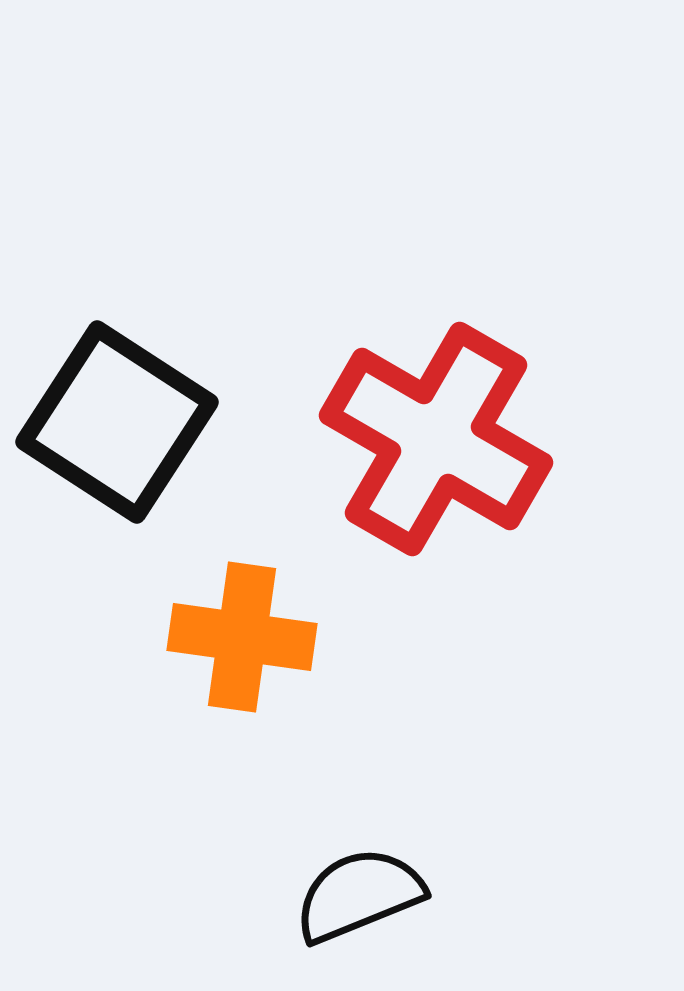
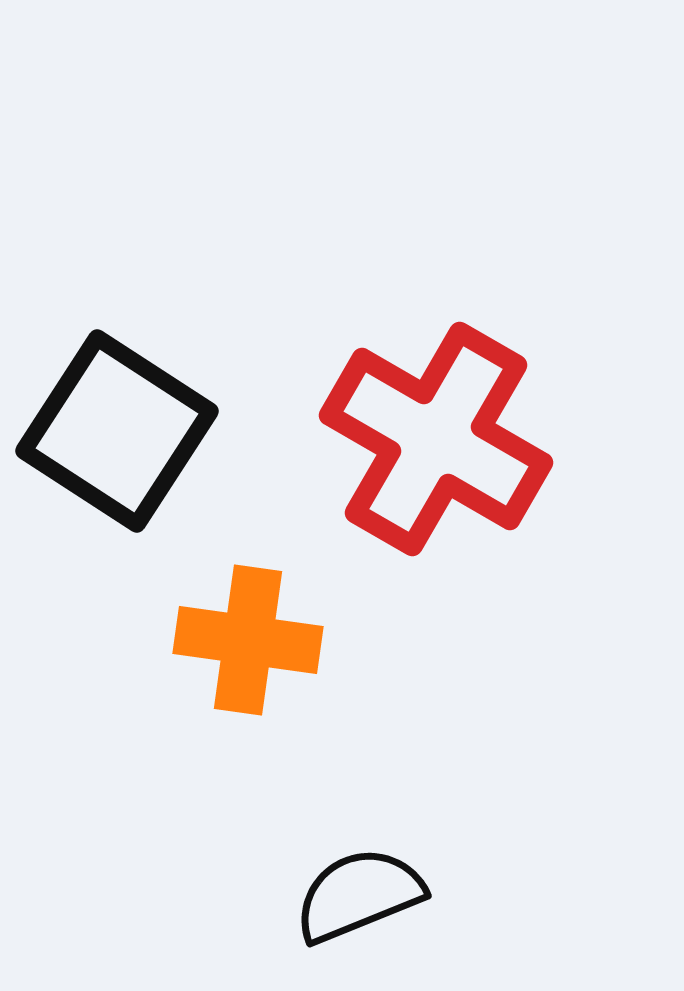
black square: moved 9 px down
orange cross: moved 6 px right, 3 px down
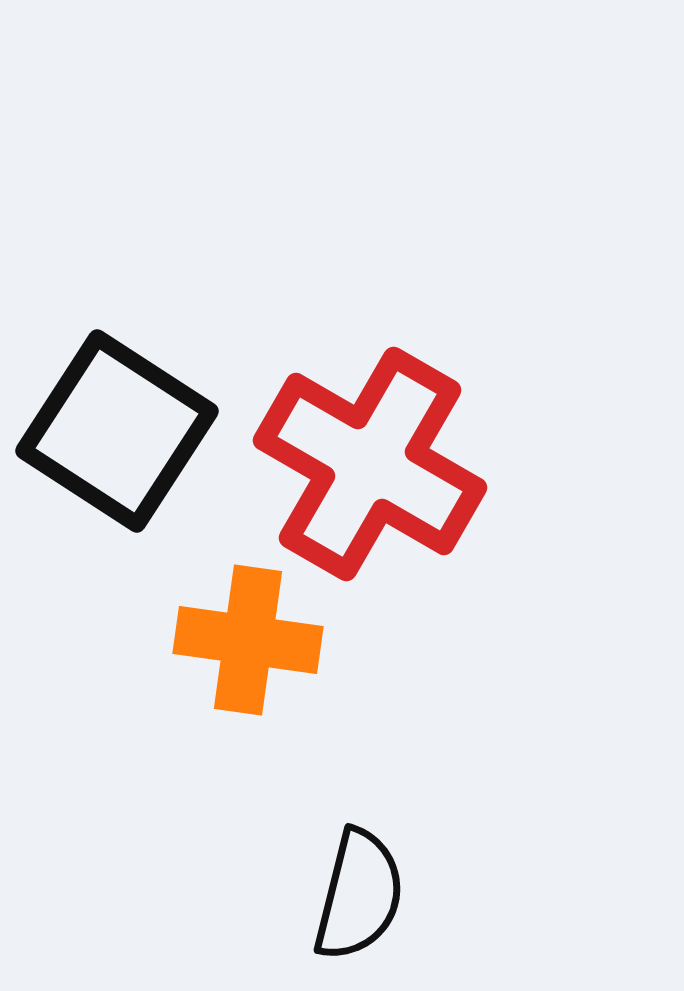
red cross: moved 66 px left, 25 px down
black semicircle: rotated 126 degrees clockwise
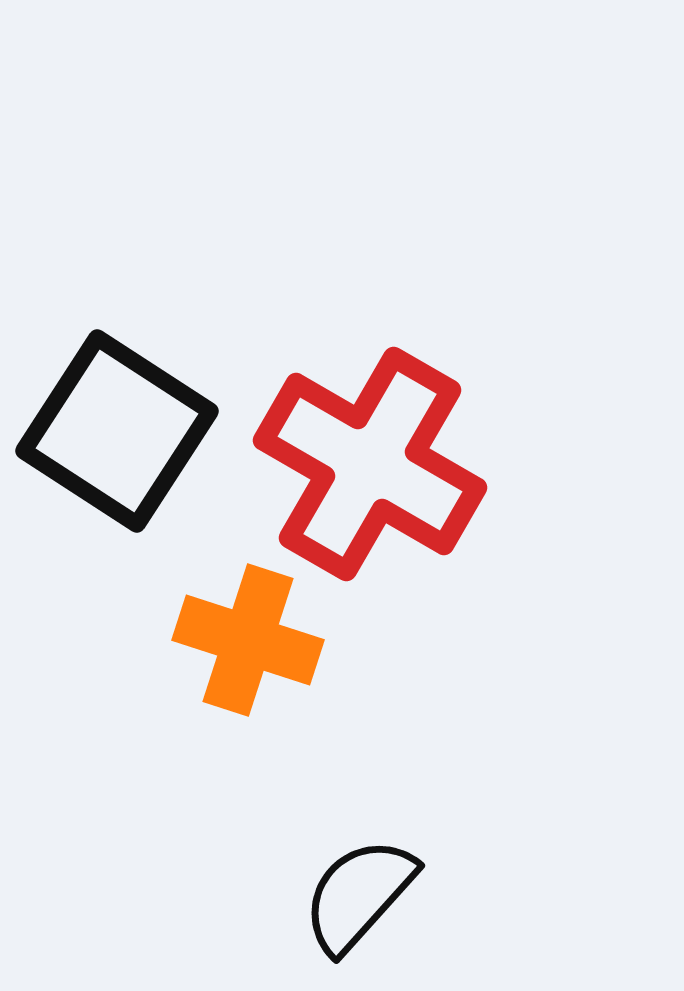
orange cross: rotated 10 degrees clockwise
black semicircle: rotated 152 degrees counterclockwise
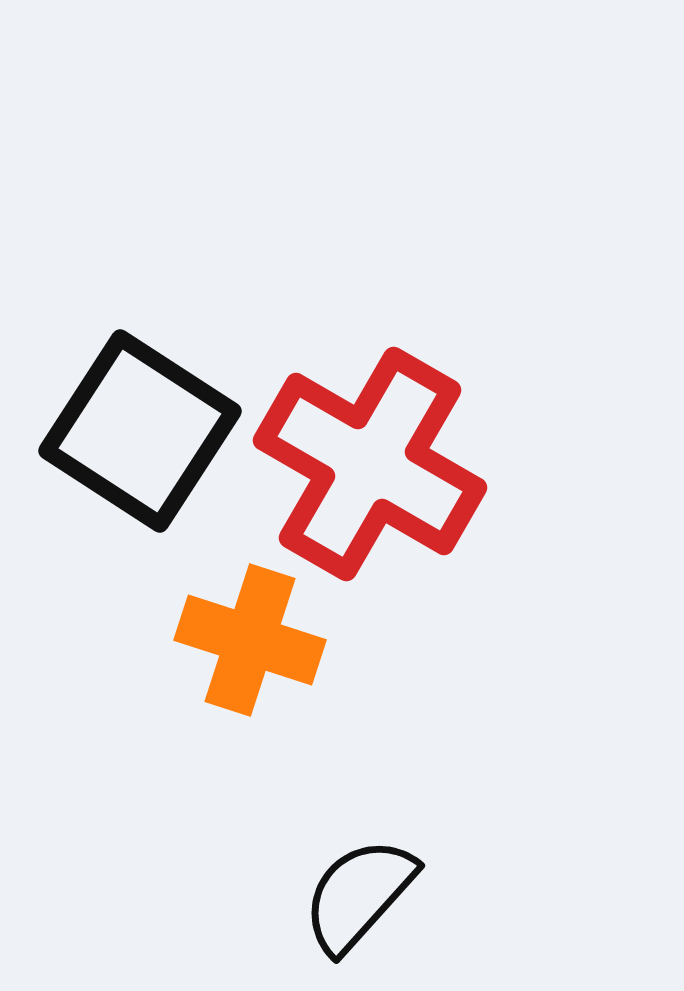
black square: moved 23 px right
orange cross: moved 2 px right
